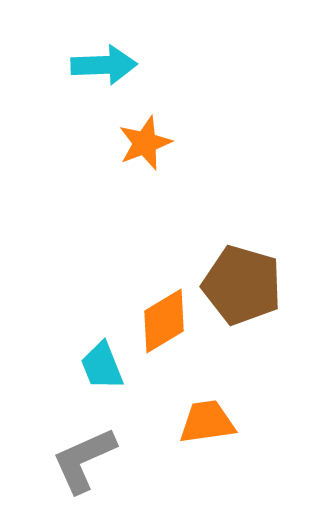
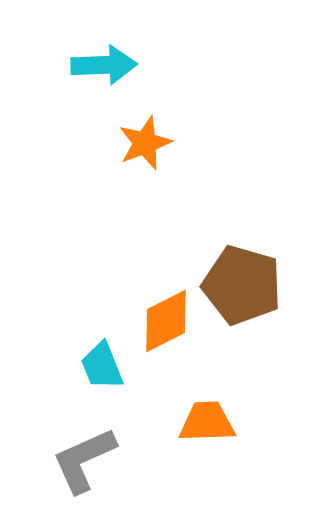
orange diamond: moved 2 px right; rotated 4 degrees clockwise
orange trapezoid: rotated 6 degrees clockwise
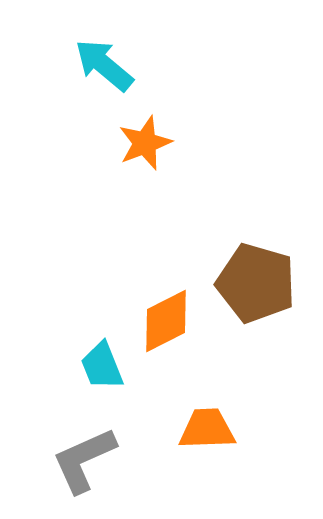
cyan arrow: rotated 138 degrees counterclockwise
brown pentagon: moved 14 px right, 2 px up
orange trapezoid: moved 7 px down
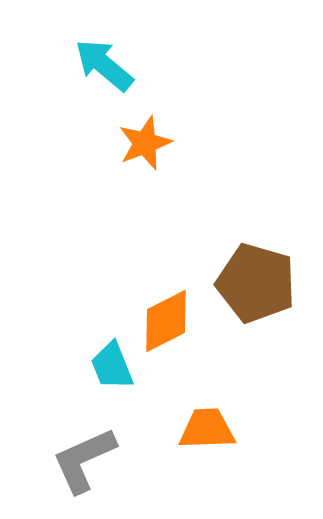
cyan trapezoid: moved 10 px right
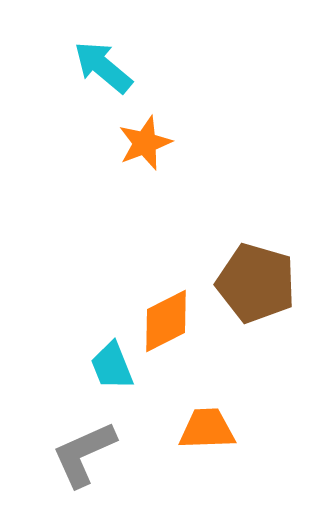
cyan arrow: moved 1 px left, 2 px down
gray L-shape: moved 6 px up
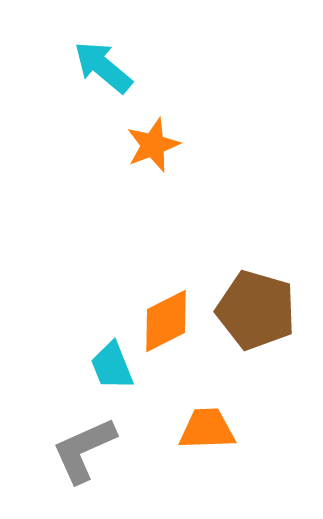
orange star: moved 8 px right, 2 px down
brown pentagon: moved 27 px down
gray L-shape: moved 4 px up
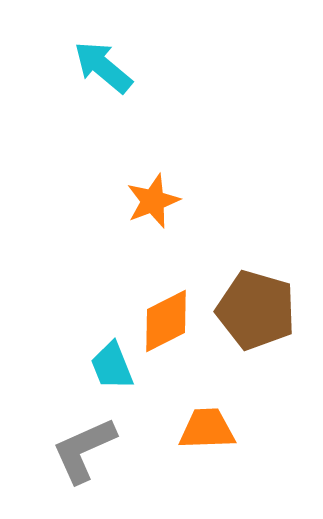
orange star: moved 56 px down
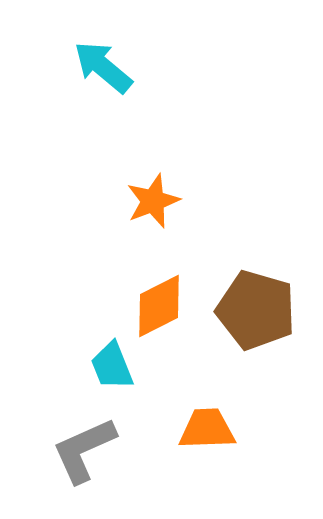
orange diamond: moved 7 px left, 15 px up
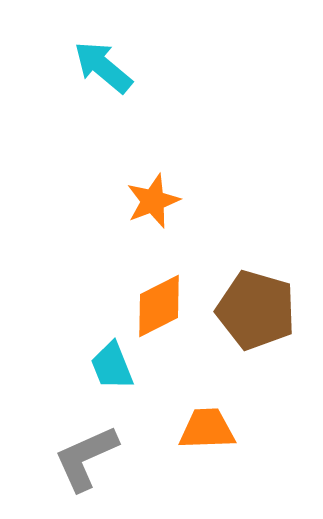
gray L-shape: moved 2 px right, 8 px down
